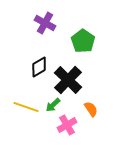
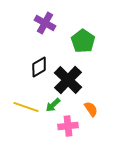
pink cross: moved 1 px right, 1 px down; rotated 24 degrees clockwise
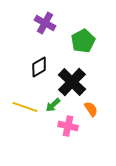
green pentagon: rotated 10 degrees clockwise
black cross: moved 4 px right, 2 px down
yellow line: moved 1 px left
pink cross: rotated 18 degrees clockwise
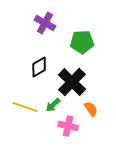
green pentagon: moved 1 px left, 1 px down; rotated 25 degrees clockwise
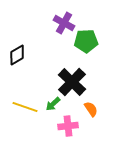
purple cross: moved 19 px right
green pentagon: moved 4 px right, 1 px up
black diamond: moved 22 px left, 12 px up
green arrow: moved 1 px up
pink cross: rotated 18 degrees counterclockwise
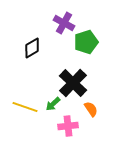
green pentagon: moved 1 px down; rotated 15 degrees counterclockwise
black diamond: moved 15 px right, 7 px up
black cross: moved 1 px right, 1 px down
